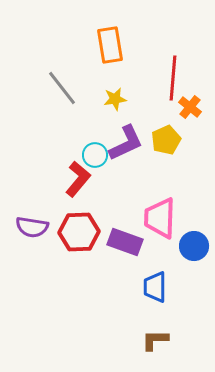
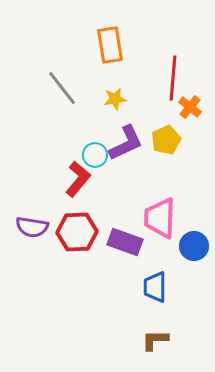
red hexagon: moved 2 px left
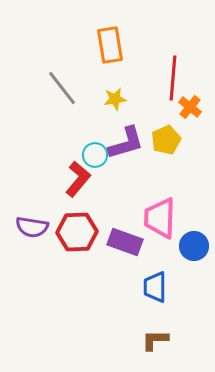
purple L-shape: rotated 9 degrees clockwise
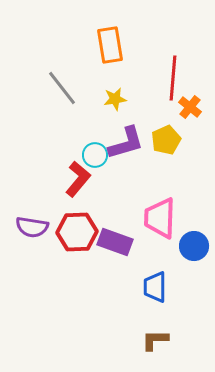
purple rectangle: moved 10 px left
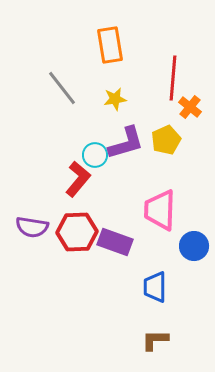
pink trapezoid: moved 8 px up
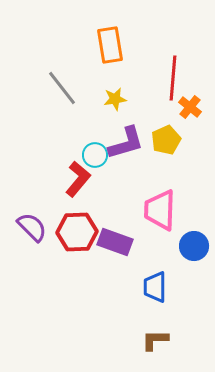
purple semicircle: rotated 144 degrees counterclockwise
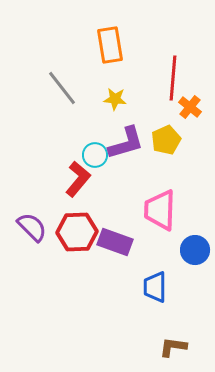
yellow star: rotated 15 degrees clockwise
blue circle: moved 1 px right, 4 px down
brown L-shape: moved 18 px right, 7 px down; rotated 8 degrees clockwise
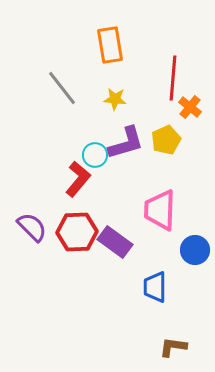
purple rectangle: rotated 16 degrees clockwise
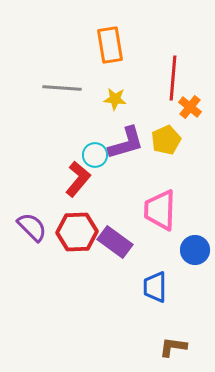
gray line: rotated 48 degrees counterclockwise
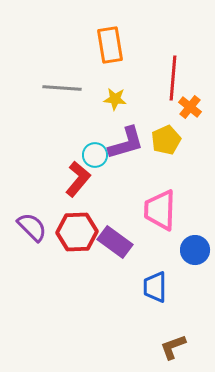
brown L-shape: rotated 28 degrees counterclockwise
